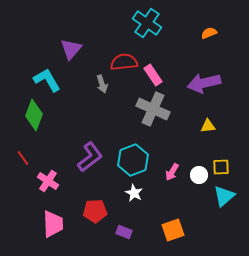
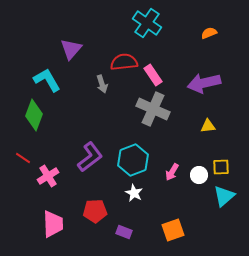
red line: rotated 21 degrees counterclockwise
pink cross: moved 5 px up; rotated 25 degrees clockwise
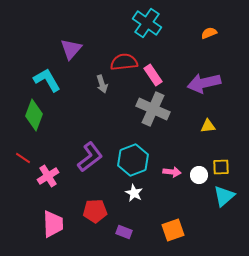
pink arrow: rotated 114 degrees counterclockwise
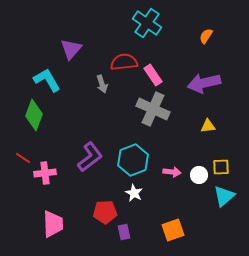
orange semicircle: moved 3 px left, 3 px down; rotated 35 degrees counterclockwise
pink cross: moved 3 px left, 3 px up; rotated 25 degrees clockwise
red pentagon: moved 10 px right, 1 px down
purple rectangle: rotated 56 degrees clockwise
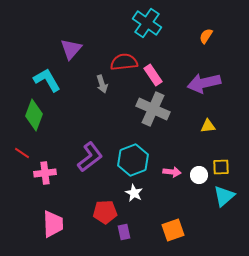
red line: moved 1 px left, 5 px up
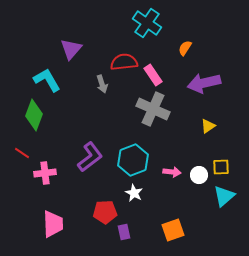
orange semicircle: moved 21 px left, 12 px down
yellow triangle: rotated 28 degrees counterclockwise
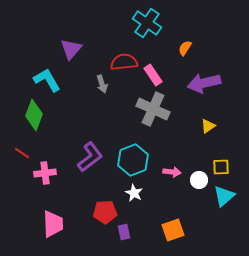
white circle: moved 5 px down
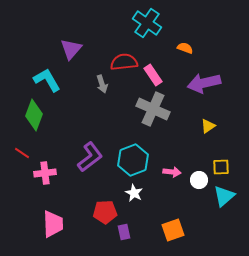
orange semicircle: rotated 77 degrees clockwise
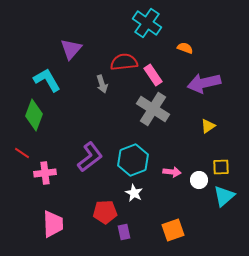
gray cross: rotated 8 degrees clockwise
